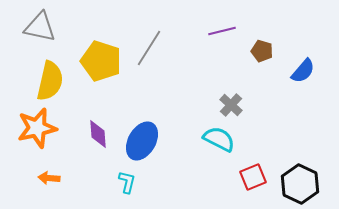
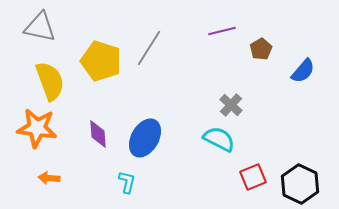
brown pentagon: moved 1 px left, 2 px up; rotated 25 degrees clockwise
yellow semicircle: rotated 33 degrees counterclockwise
orange star: rotated 21 degrees clockwise
blue ellipse: moved 3 px right, 3 px up
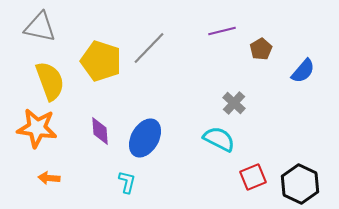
gray line: rotated 12 degrees clockwise
gray cross: moved 3 px right, 2 px up
purple diamond: moved 2 px right, 3 px up
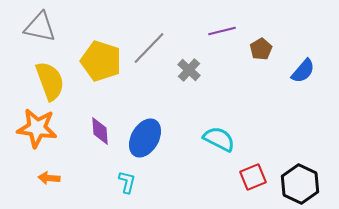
gray cross: moved 45 px left, 33 px up
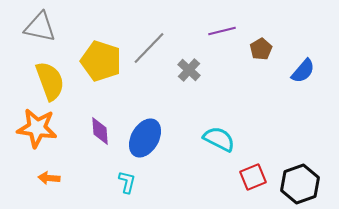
black hexagon: rotated 15 degrees clockwise
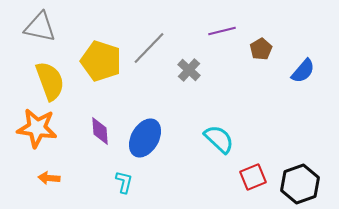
cyan semicircle: rotated 16 degrees clockwise
cyan L-shape: moved 3 px left
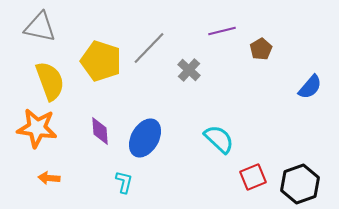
blue semicircle: moved 7 px right, 16 px down
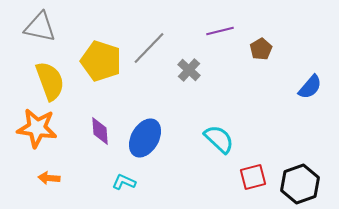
purple line: moved 2 px left
red square: rotated 8 degrees clockwise
cyan L-shape: rotated 80 degrees counterclockwise
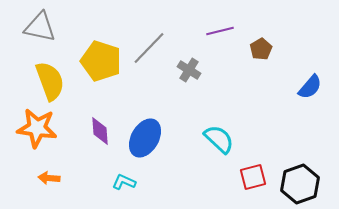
gray cross: rotated 10 degrees counterclockwise
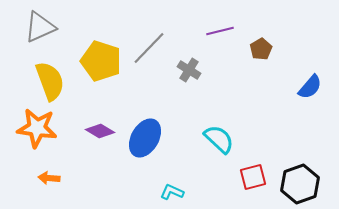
gray triangle: rotated 36 degrees counterclockwise
purple diamond: rotated 56 degrees counterclockwise
cyan L-shape: moved 48 px right, 10 px down
